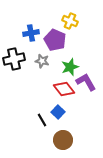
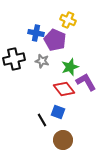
yellow cross: moved 2 px left, 1 px up
blue cross: moved 5 px right; rotated 21 degrees clockwise
blue square: rotated 24 degrees counterclockwise
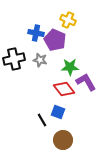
gray star: moved 2 px left, 1 px up
green star: rotated 18 degrees clockwise
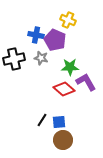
blue cross: moved 2 px down
gray star: moved 1 px right, 2 px up
red diamond: rotated 10 degrees counterclockwise
blue square: moved 1 px right, 10 px down; rotated 24 degrees counterclockwise
black line: rotated 64 degrees clockwise
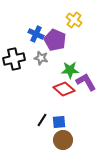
yellow cross: moved 6 px right; rotated 14 degrees clockwise
blue cross: moved 1 px up; rotated 14 degrees clockwise
green star: moved 3 px down
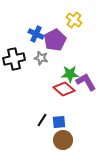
purple pentagon: rotated 20 degrees clockwise
green star: moved 4 px down
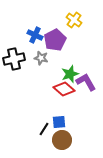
blue cross: moved 1 px left, 1 px down
green star: rotated 18 degrees counterclockwise
black line: moved 2 px right, 9 px down
brown circle: moved 1 px left
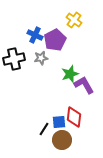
gray star: rotated 24 degrees counterclockwise
purple L-shape: moved 2 px left, 3 px down
red diamond: moved 10 px right, 28 px down; rotated 55 degrees clockwise
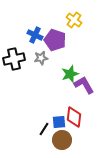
purple pentagon: rotated 25 degrees counterclockwise
